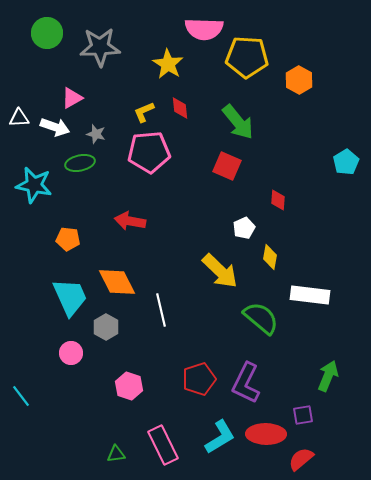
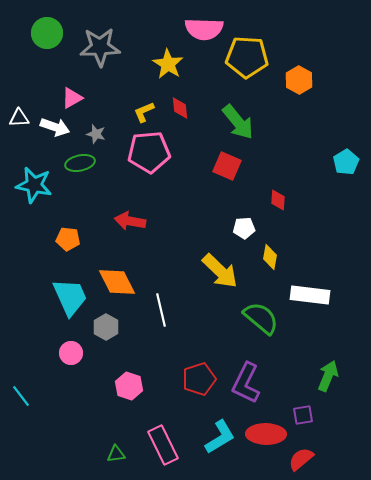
white pentagon at (244, 228): rotated 20 degrees clockwise
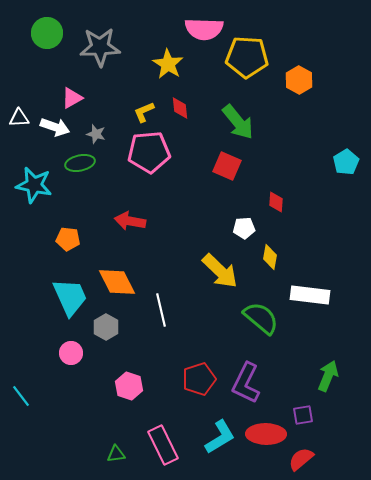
red diamond at (278, 200): moved 2 px left, 2 px down
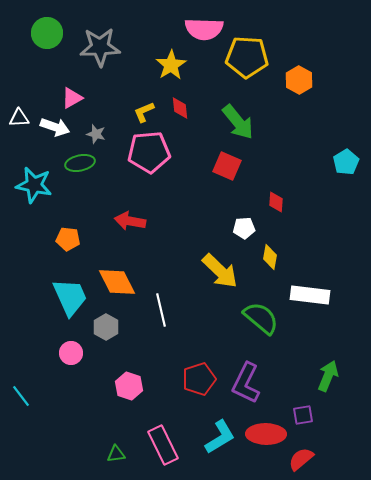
yellow star at (168, 64): moved 3 px right, 1 px down; rotated 8 degrees clockwise
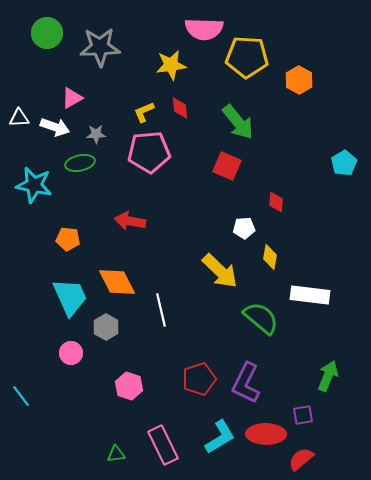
yellow star at (171, 65): rotated 24 degrees clockwise
gray star at (96, 134): rotated 18 degrees counterclockwise
cyan pentagon at (346, 162): moved 2 px left, 1 px down
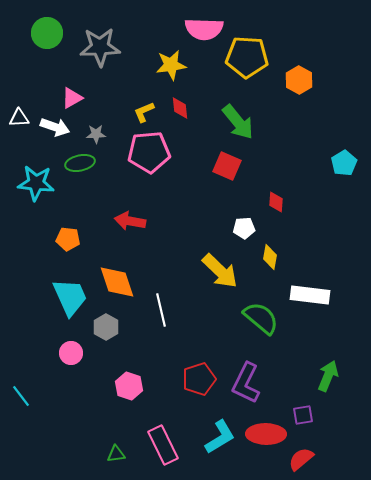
cyan star at (34, 185): moved 2 px right, 2 px up; rotated 6 degrees counterclockwise
orange diamond at (117, 282): rotated 9 degrees clockwise
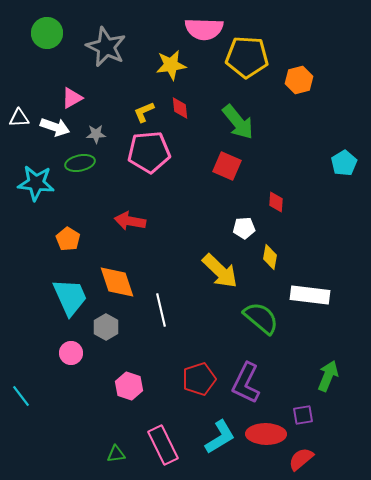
gray star at (100, 47): moved 6 px right; rotated 27 degrees clockwise
orange hexagon at (299, 80): rotated 16 degrees clockwise
orange pentagon at (68, 239): rotated 25 degrees clockwise
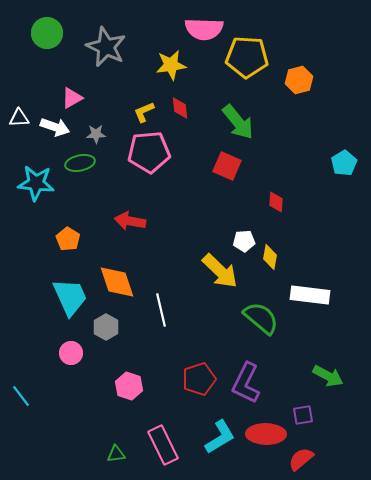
white pentagon at (244, 228): moved 13 px down
green arrow at (328, 376): rotated 96 degrees clockwise
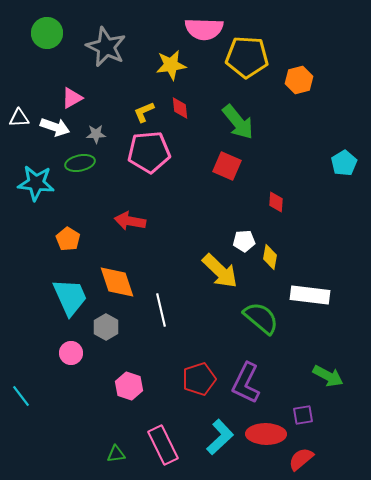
cyan L-shape at (220, 437): rotated 12 degrees counterclockwise
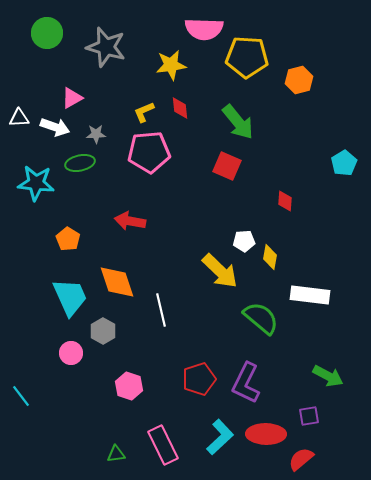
gray star at (106, 47): rotated 9 degrees counterclockwise
red diamond at (276, 202): moved 9 px right, 1 px up
gray hexagon at (106, 327): moved 3 px left, 4 px down
purple square at (303, 415): moved 6 px right, 1 px down
